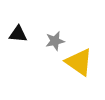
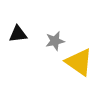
black triangle: rotated 12 degrees counterclockwise
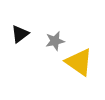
black triangle: moved 2 px right; rotated 30 degrees counterclockwise
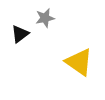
gray star: moved 10 px left, 23 px up
